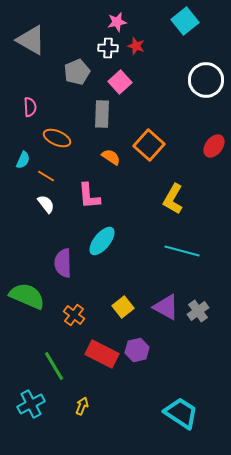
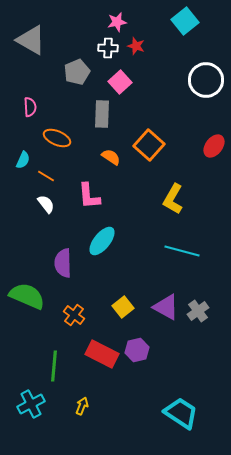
green line: rotated 36 degrees clockwise
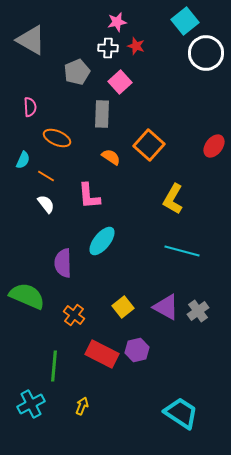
white circle: moved 27 px up
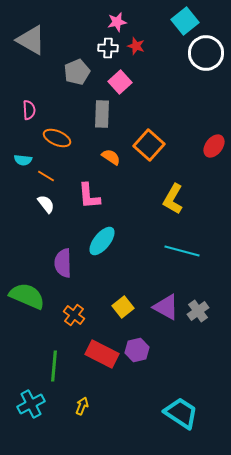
pink semicircle: moved 1 px left, 3 px down
cyan semicircle: rotated 72 degrees clockwise
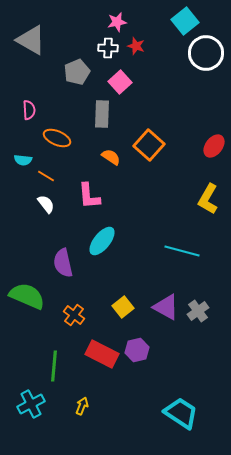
yellow L-shape: moved 35 px right
purple semicircle: rotated 12 degrees counterclockwise
